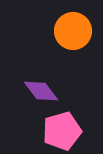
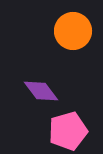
pink pentagon: moved 6 px right
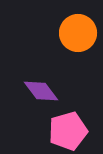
orange circle: moved 5 px right, 2 px down
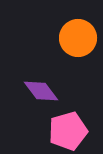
orange circle: moved 5 px down
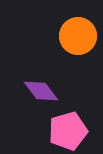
orange circle: moved 2 px up
